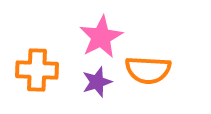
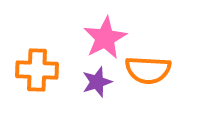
pink star: moved 4 px right, 1 px down
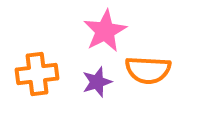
pink star: moved 7 px up
orange cross: moved 4 px down; rotated 9 degrees counterclockwise
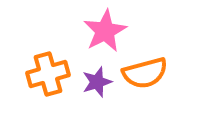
orange semicircle: moved 3 px left, 3 px down; rotated 18 degrees counterclockwise
orange cross: moved 11 px right; rotated 9 degrees counterclockwise
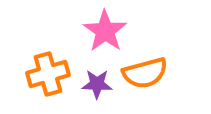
pink star: rotated 9 degrees counterclockwise
purple star: moved 2 px down; rotated 20 degrees clockwise
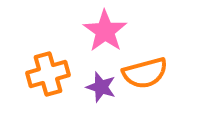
purple star: moved 4 px right, 3 px down; rotated 16 degrees clockwise
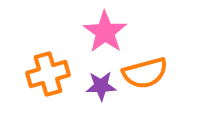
pink star: moved 1 px down
purple star: moved 1 px up; rotated 20 degrees counterclockwise
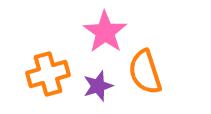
orange semicircle: moved 1 px up; rotated 87 degrees clockwise
purple star: moved 3 px left; rotated 16 degrees counterclockwise
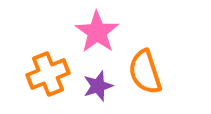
pink star: moved 8 px left
orange cross: rotated 6 degrees counterclockwise
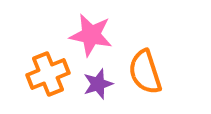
pink star: moved 6 px left, 3 px down; rotated 24 degrees counterclockwise
purple star: moved 2 px up
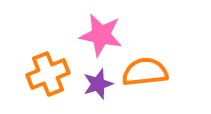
pink star: moved 10 px right
orange semicircle: rotated 102 degrees clockwise
